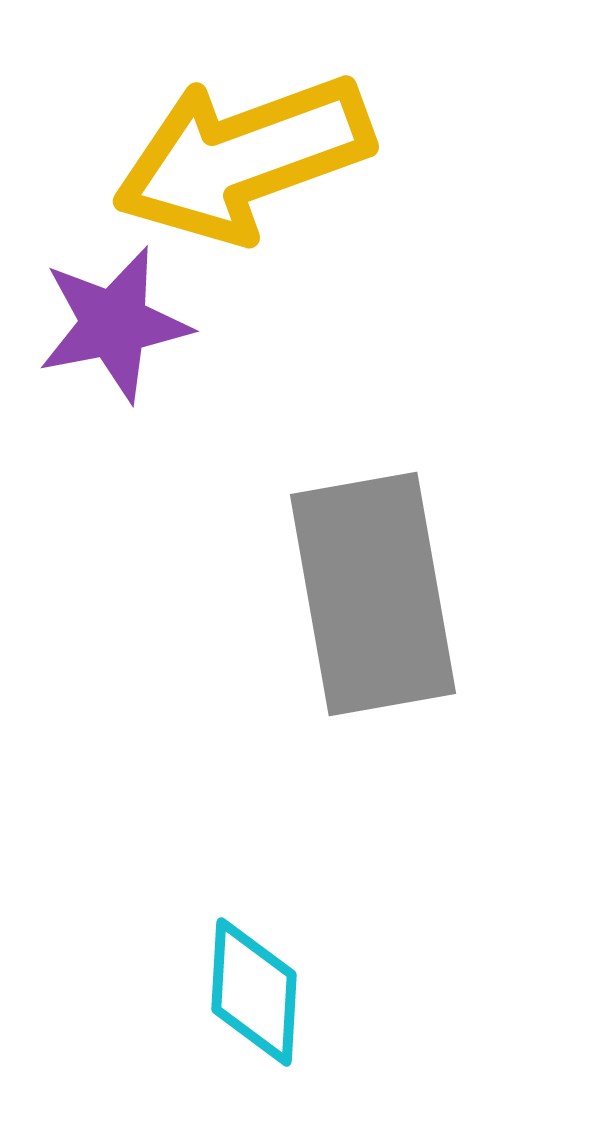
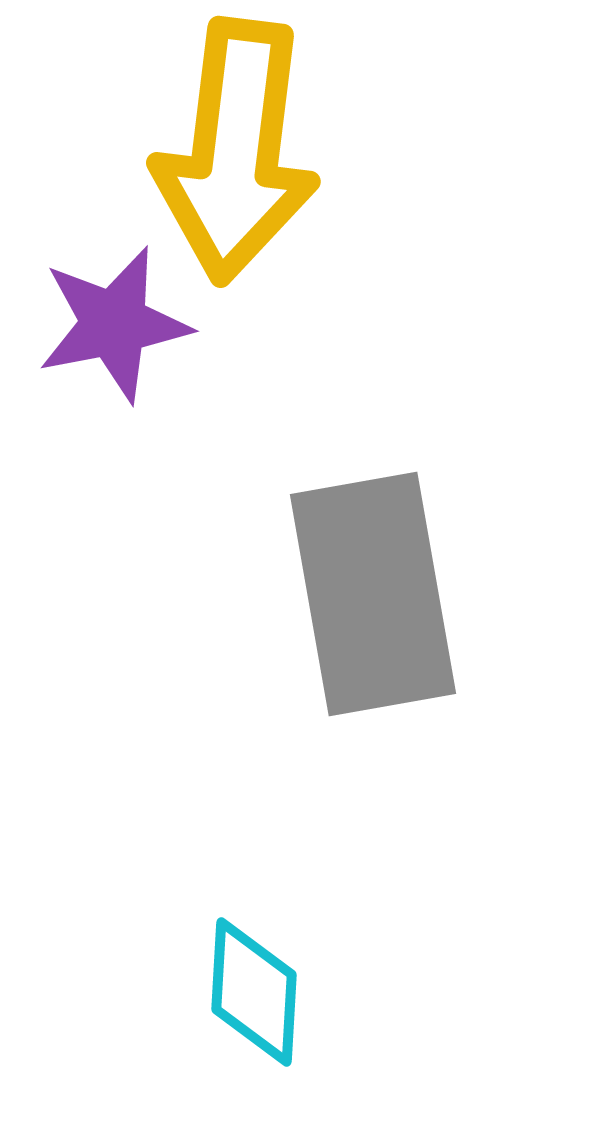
yellow arrow: moved 7 px left, 7 px up; rotated 63 degrees counterclockwise
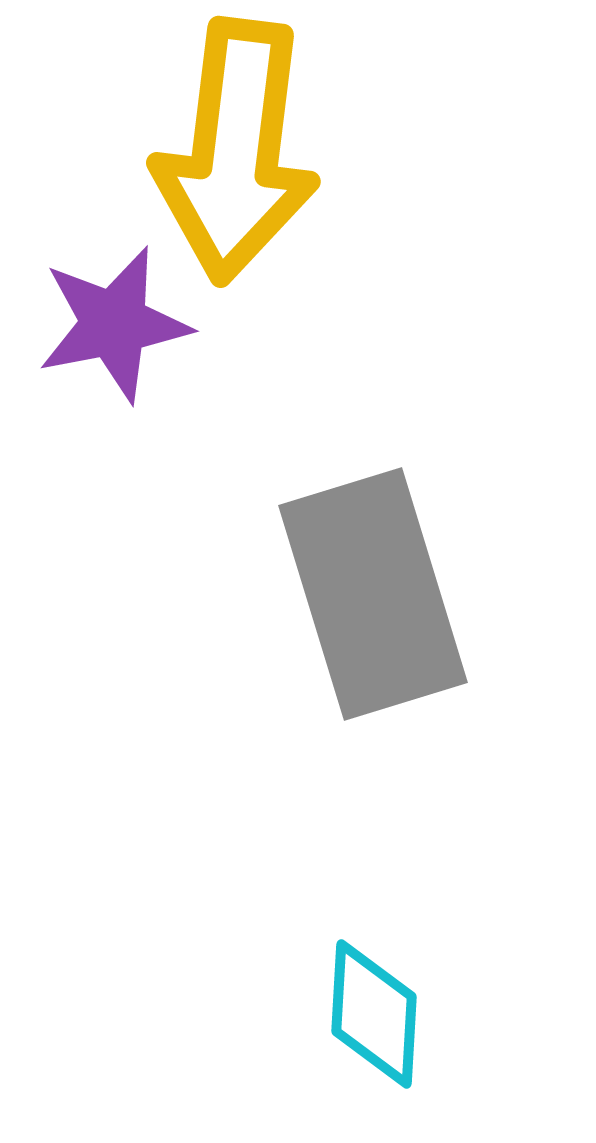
gray rectangle: rotated 7 degrees counterclockwise
cyan diamond: moved 120 px right, 22 px down
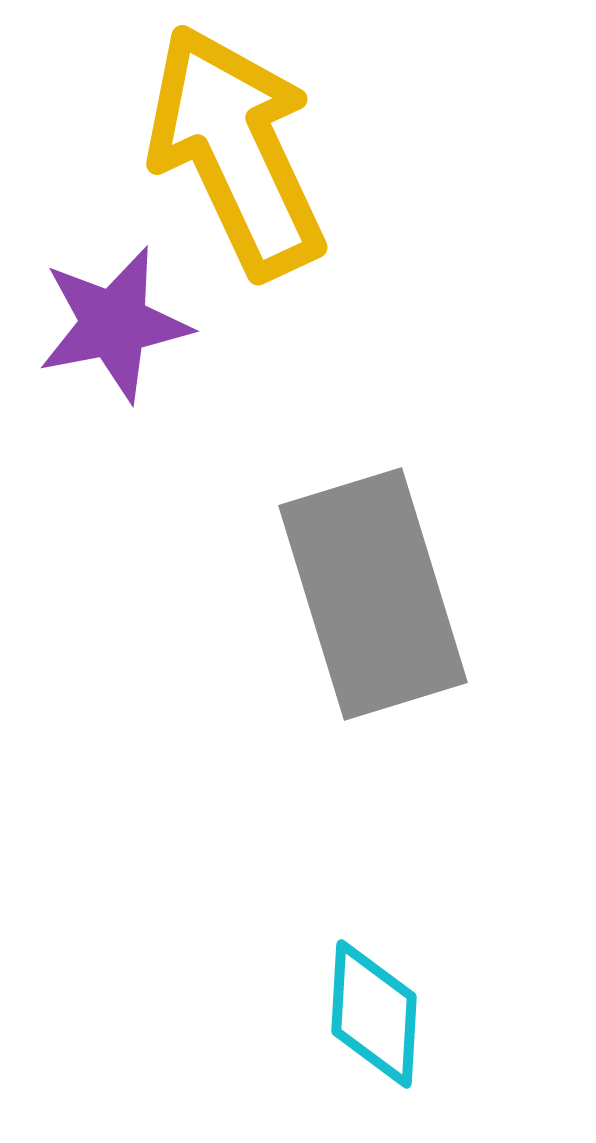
yellow arrow: rotated 148 degrees clockwise
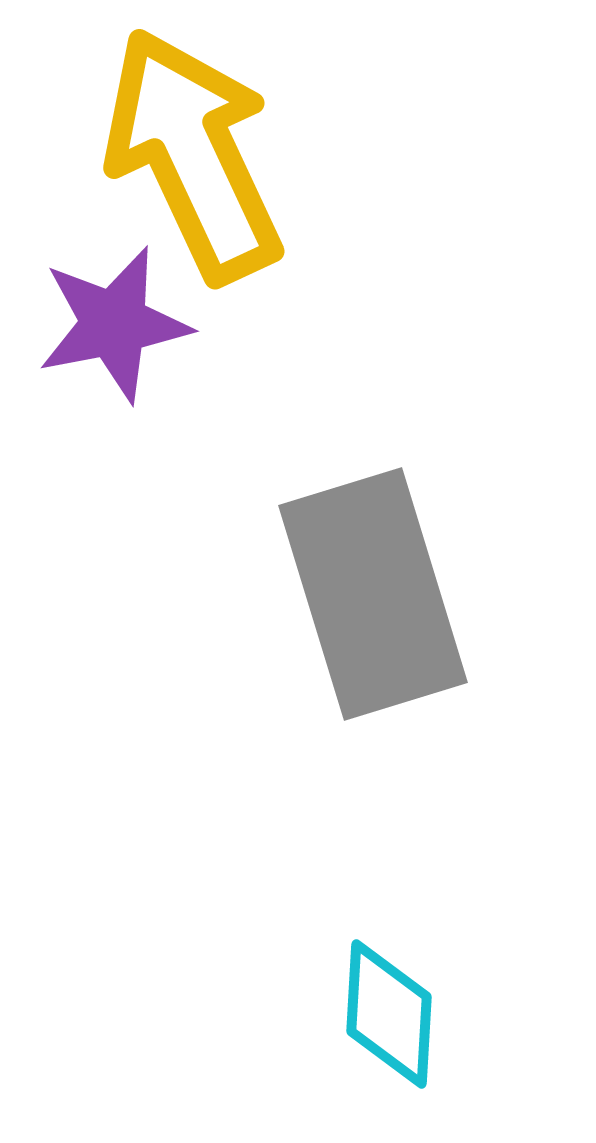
yellow arrow: moved 43 px left, 4 px down
cyan diamond: moved 15 px right
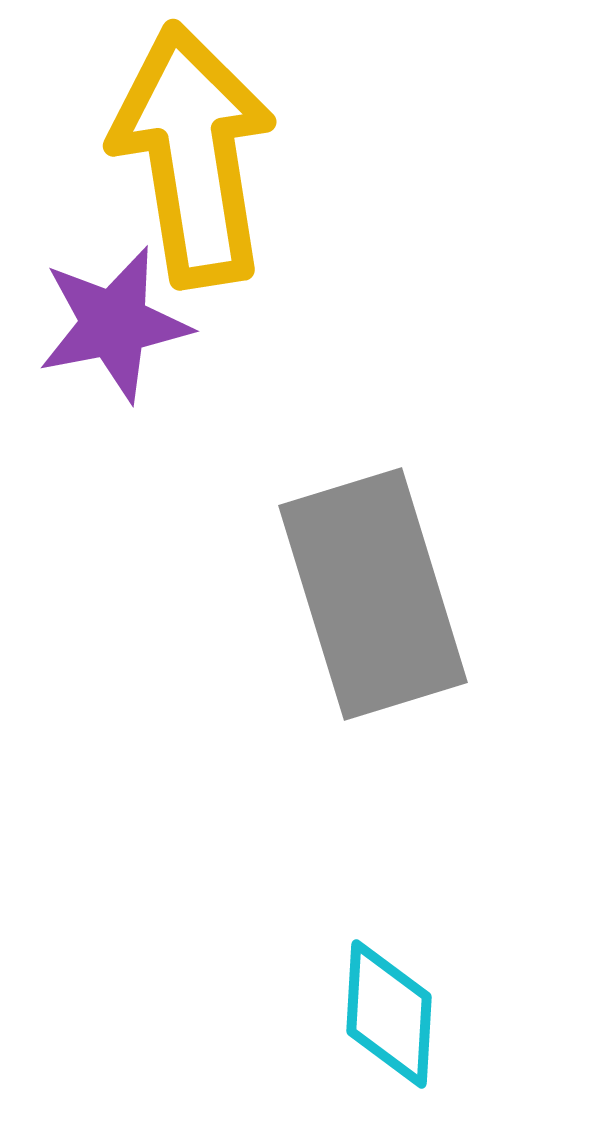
yellow arrow: rotated 16 degrees clockwise
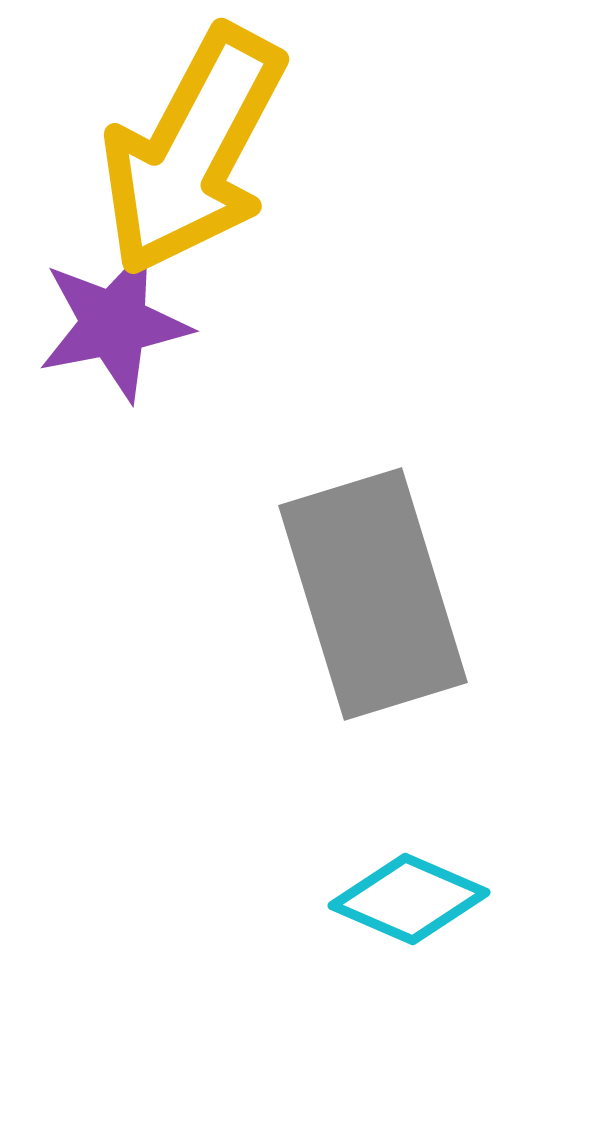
yellow arrow: moved 4 px up; rotated 143 degrees counterclockwise
cyan diamond: moved 20 px right, 115 px up; rotated 70 degrees counterclockwise
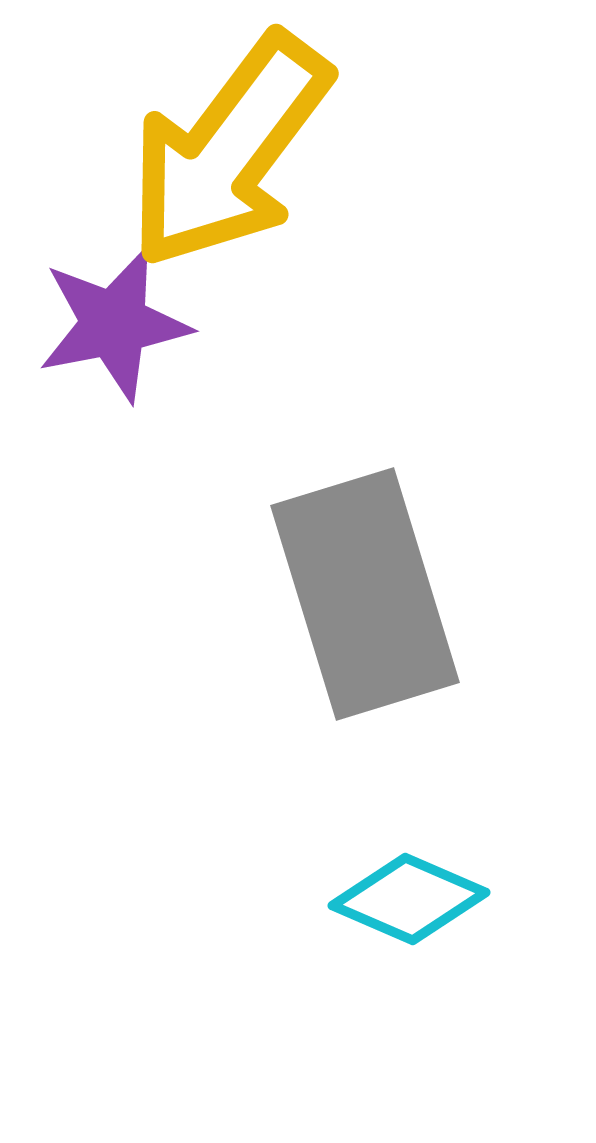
yellow arrow: moved 36 px right; rotated 9 degrees clockwise
gray rectangle: moved 8 px left
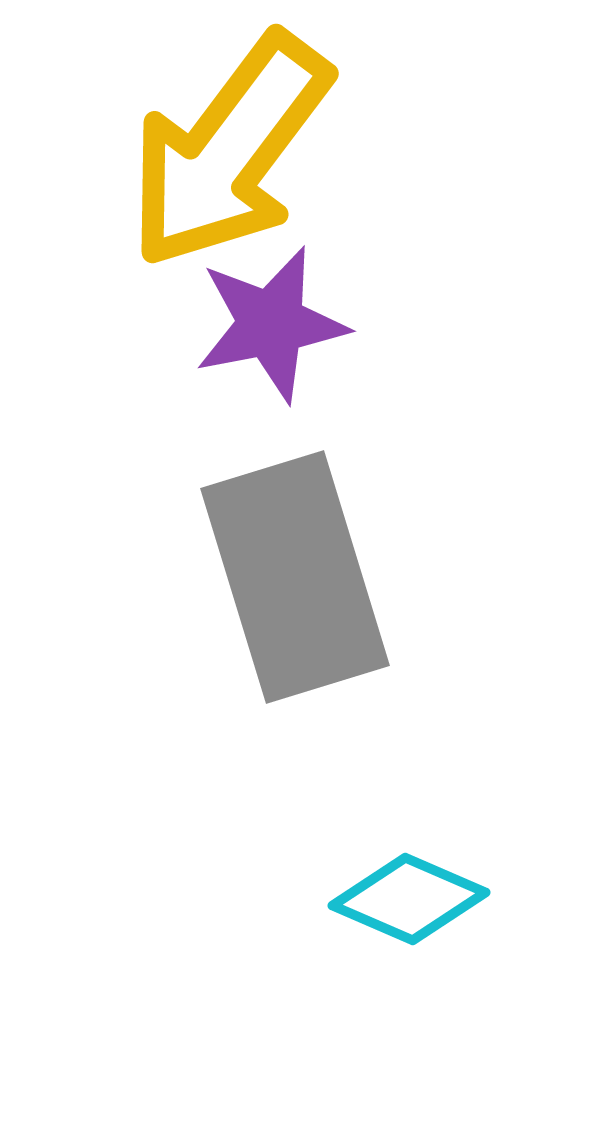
purple star: moved 157 px right
gray rectangle: moved 70 px left, 17 px up
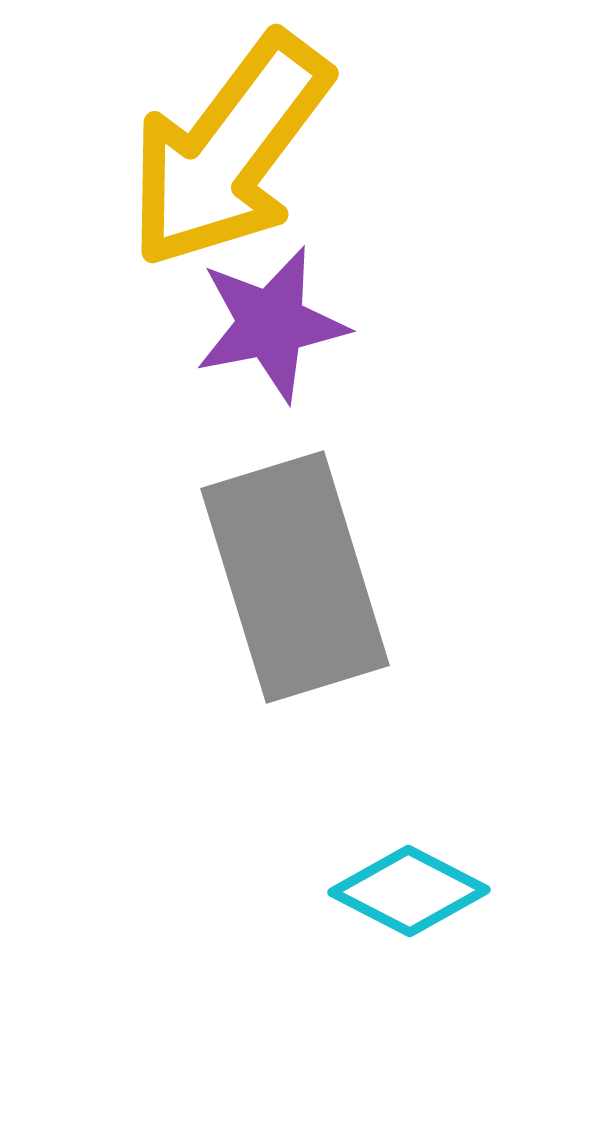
cyan diamond: moved 8 px up; rotated 4 degrees clockwise
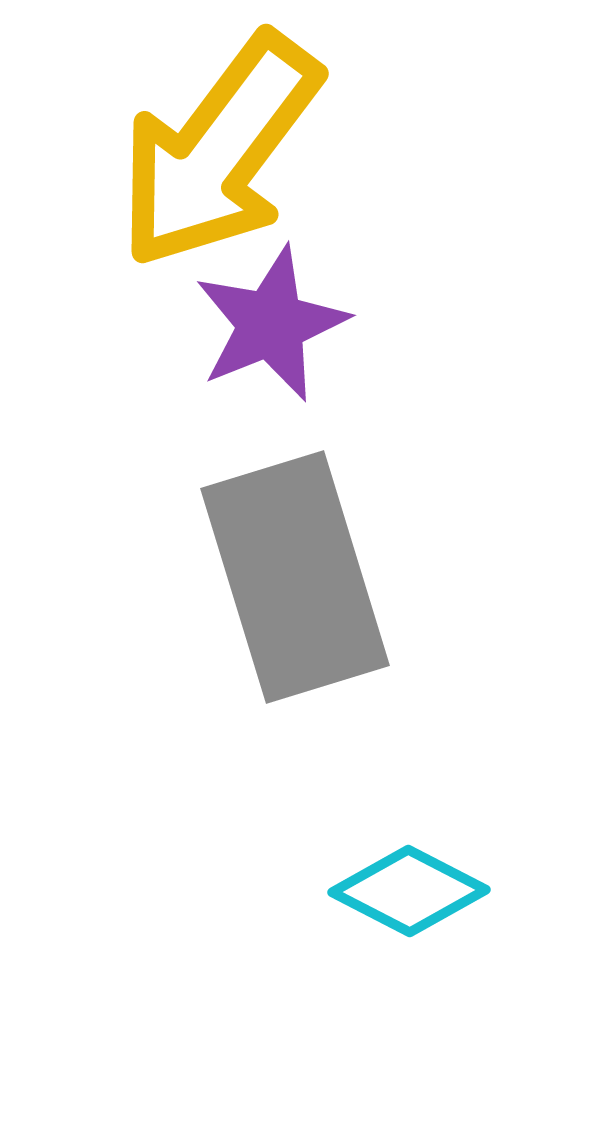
yellow arrow: moved 10 px left
purple star: rotated 11 degrees counterclockwise
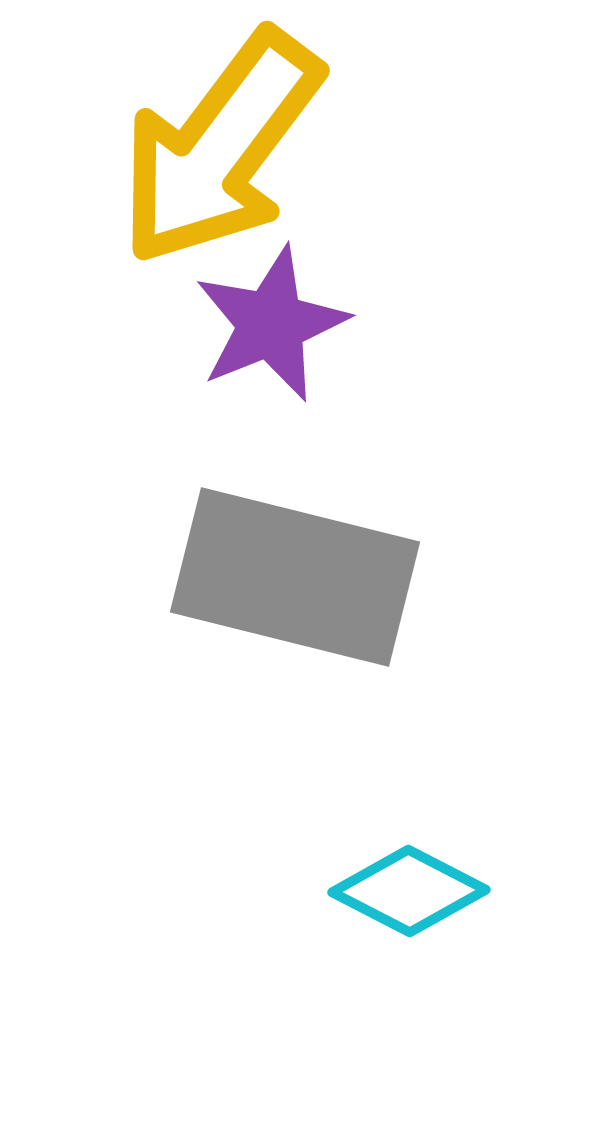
yellow arrow: moved 1 px right, 3 px up
gray rectangle: rotated 59 degrees counterclockwise
